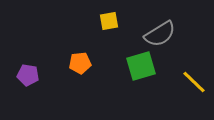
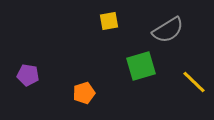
gray semicircle: moved 8 px right, 4 px up
orange pentagon: moved 4 px right, 30 px down; rotated 10 degrees counterclockwise
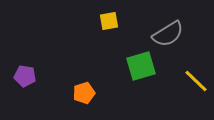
gray semicircle: moved 4 px down
purple pentagon: moved 3 px left, 1 px down
yellow line: moved 2 px right, 1 px up
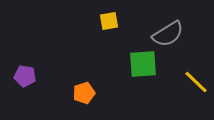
green square: moved 2 px right, 2 px up; rotated 12 degrees clockwise
yellow line: moved 1 px down
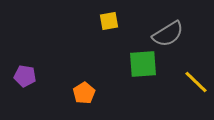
orange pentagon: rotated 15 degrees counterclockwise
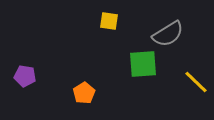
yellow square: rotated 18 degrees clockwise
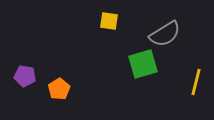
gray semicircle: moved 3 px left
green square: rotated 12 degrees counterclockwise
yellow line: rotated 60 degrees clockwise
orange pentagon: moved 25 px left, 4 px up
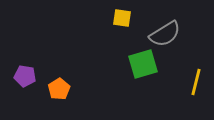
yellow square: moved 13 px right, 3 px up
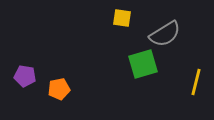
orange pentagon: rotated 20 degrees clockwise
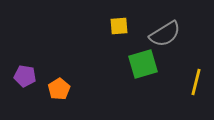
yellow square: moved 3 px left, 8 px down; rotated 12 degrees counterclockwise
orange pentagon: rotated 20 degrees counterclockwise
